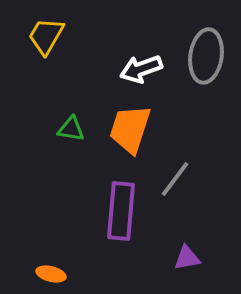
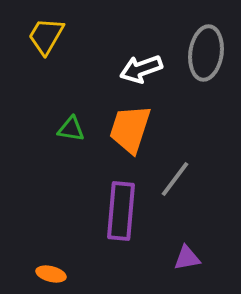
gray ellipse: moved 3 px up
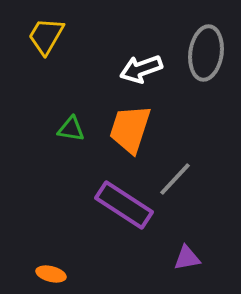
gray line: rotated 6 degrees clockwise
purple rectangle: moved 3 px right, 6 px up; rotated 62 degrees counterclockwise
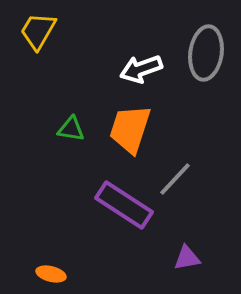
yellow trapezoid: moved 8 px left, 5 px up
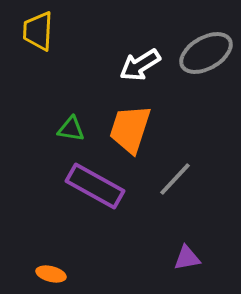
yellow trapezoid: rotated 27 degrees counterclockwise
gray ellipse: rotated 52 degrees clockwise
white arrow: moved 1 px left, 4 px up; rotated 12 degrees counterclockwise
purple rectangle: moved 29 px left, 19 px up; rotated 4 degrees counterclockwise
